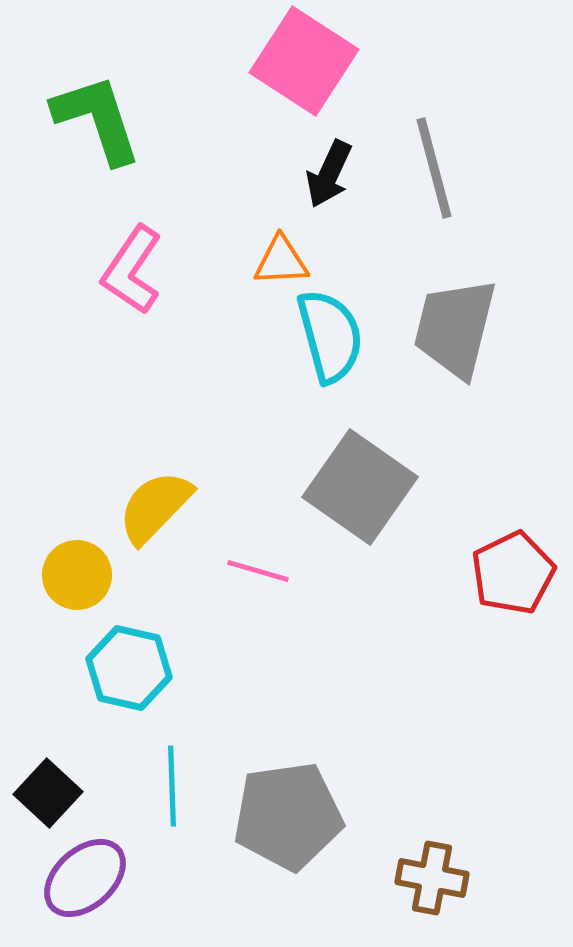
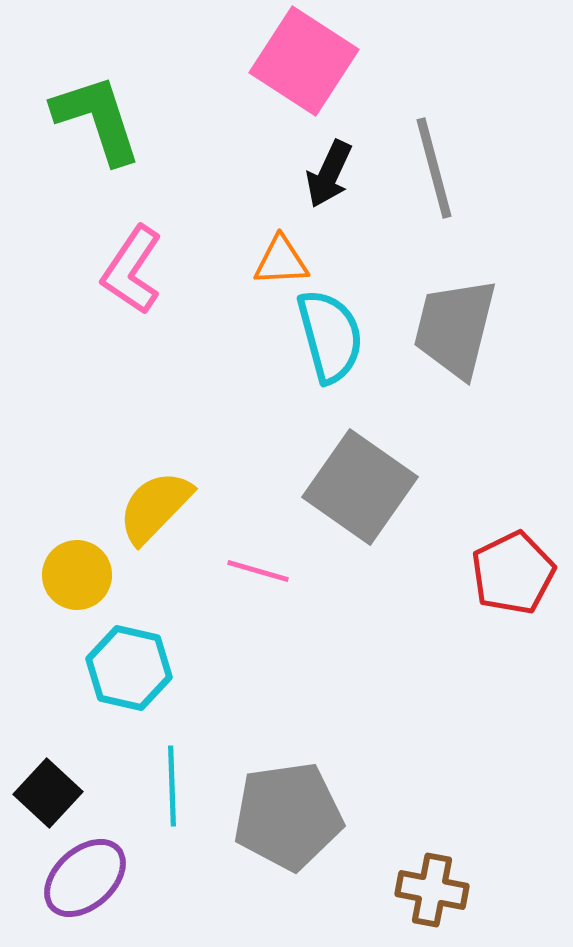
brown cross: moved 12 px down
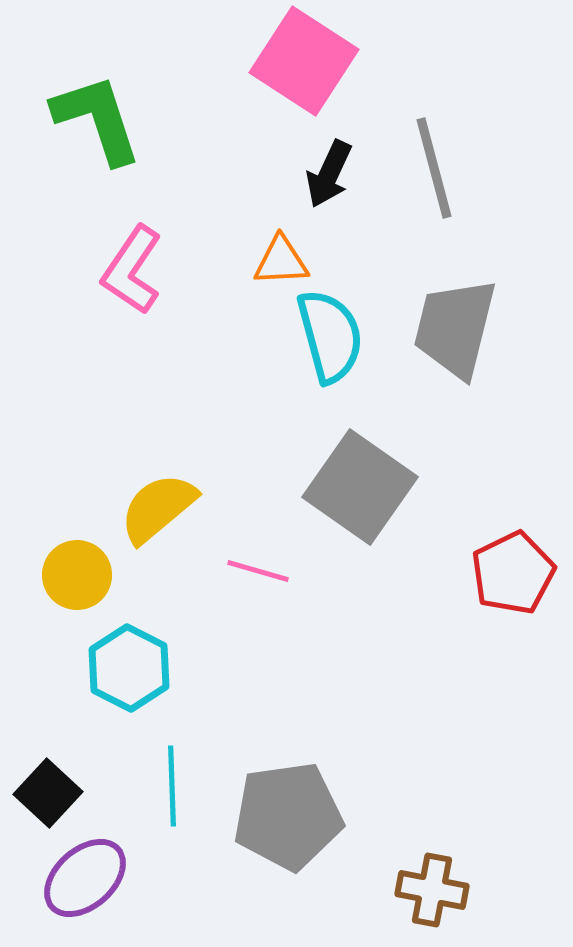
yellow semicircle: moved 3 px right, 1 px down; rotated 6 degrees clockwise
cyan hexagon: rotated 14 degrees clockwise
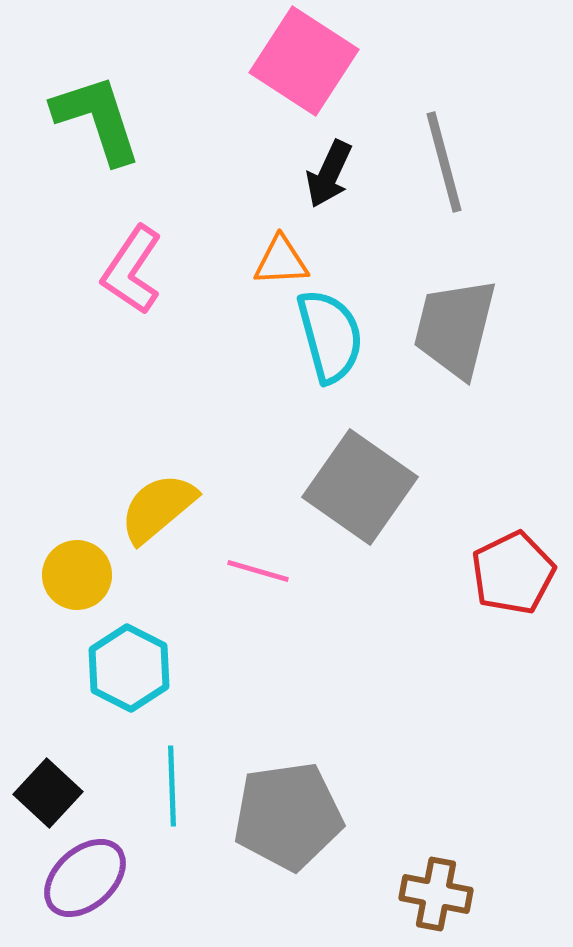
gray line: moved 10 px right, 6 px up
brown cross: moved 4 px right, 4 px down
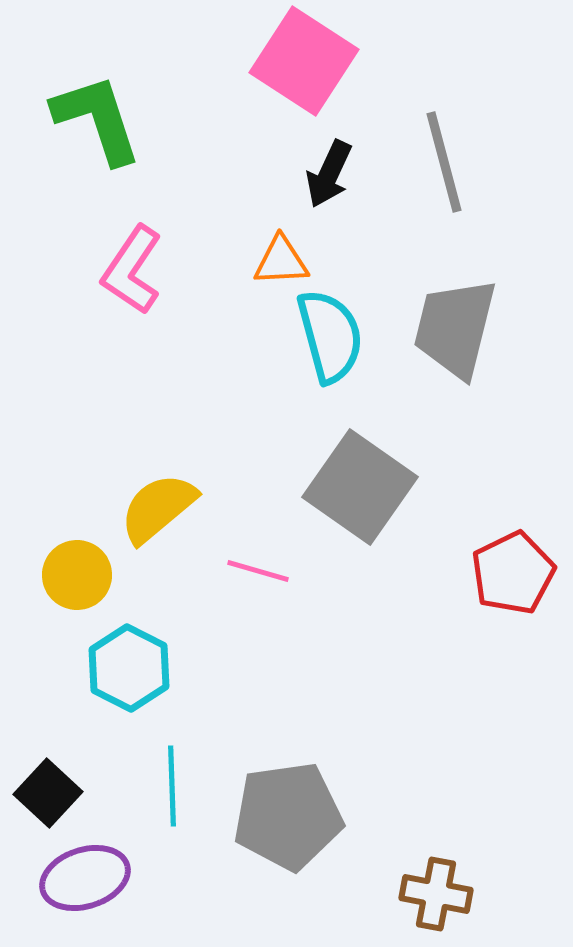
purple ellipse: rotated 24 degrees clockwise
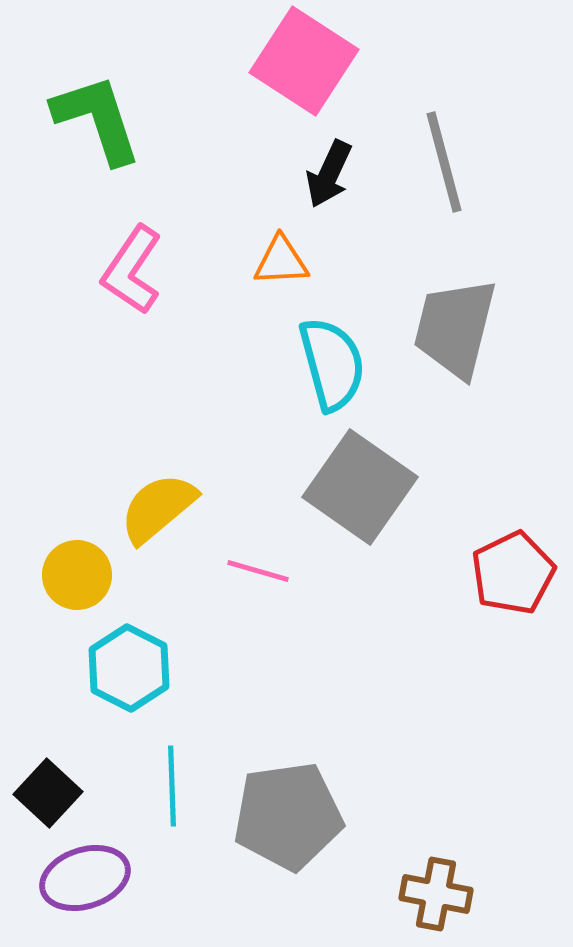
cyan semicircle: moved 2 px right, 28 px down
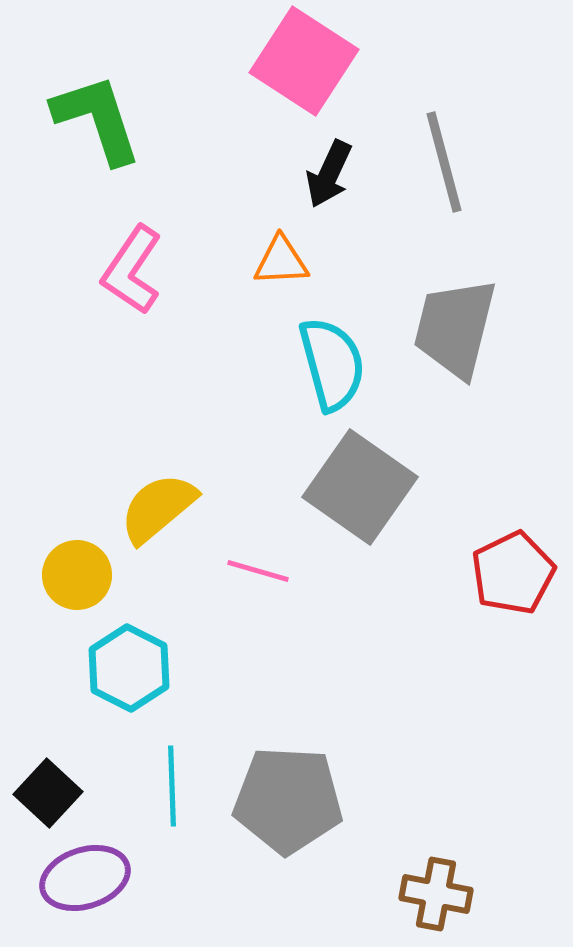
gray pentagon: moved 16 px up; rotated 11 degrees clockwise
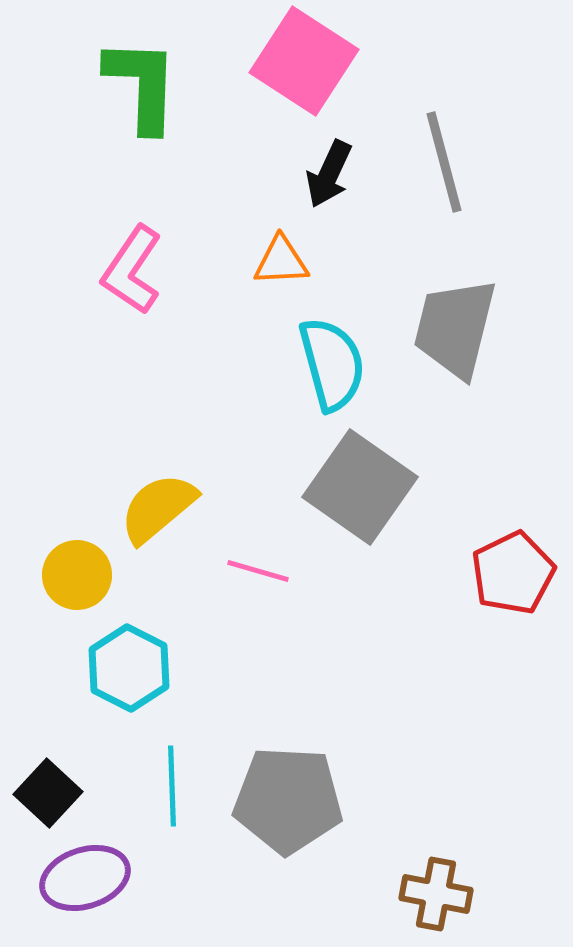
green L-shape: moved 45 px right, 34 px up; rotated 20 degrees clockwise
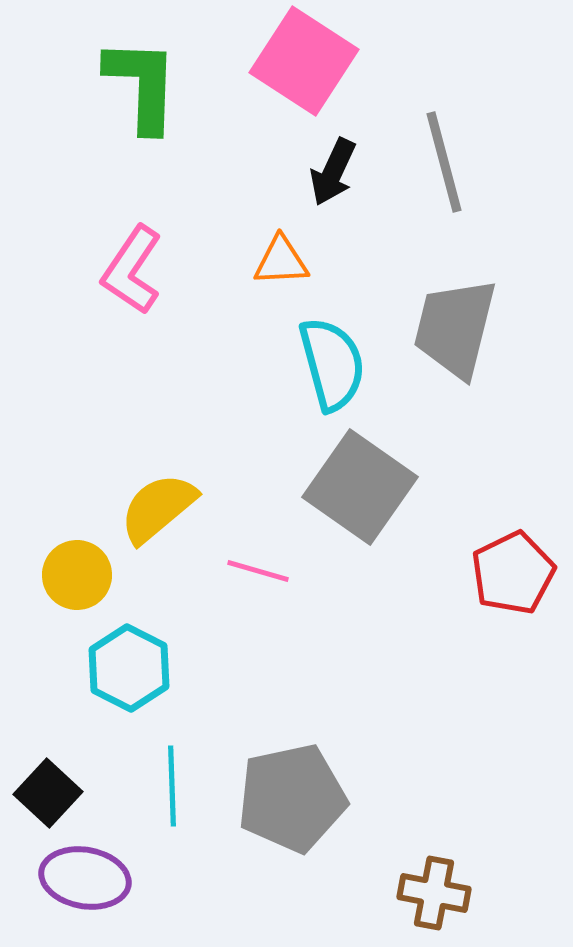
black arrow: moved 4 px right, 2 px up
gray pentagon: moved 4 px right, 2 px up; rotated 15 degrees counterclockwise
purple ellipse: rotated 28 degrees clockwise
brown cross: moved 2 px left, 1 px up
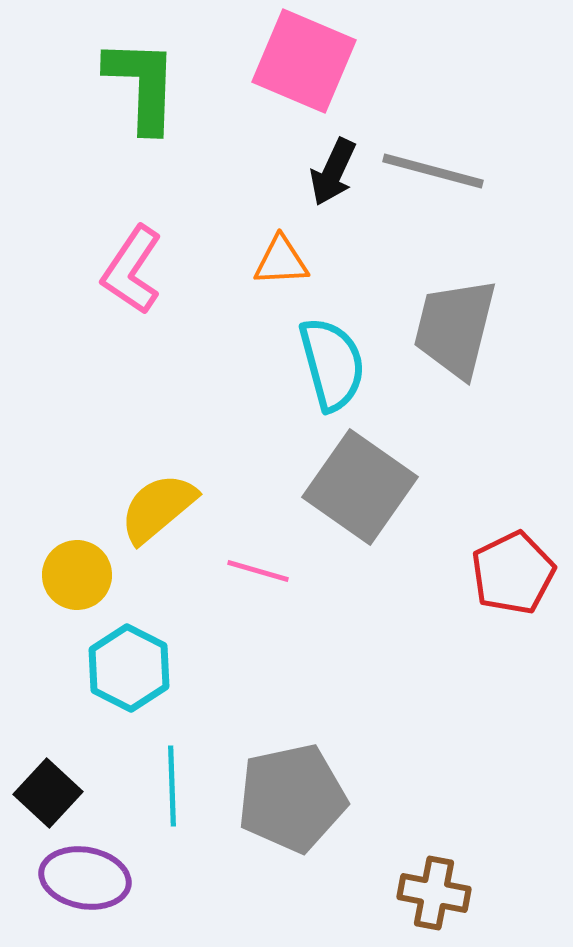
pink square: rotated 10 degrees counterclockwise
gray line: moved 11 px left, 9 px down; rotated 60 degrees counterclockwise
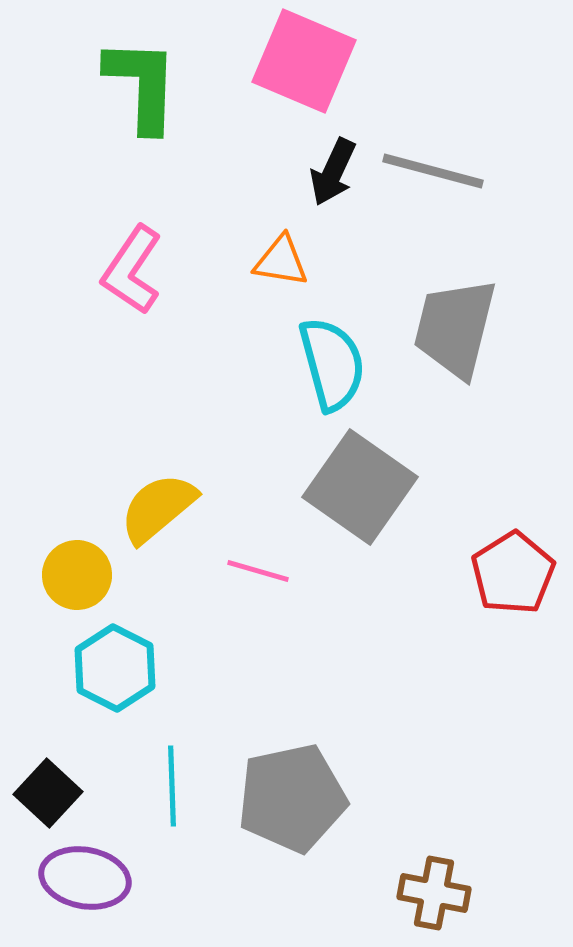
orange triangle: rotated 12 degrees clockwise
red pentagon: rotated 6 degrees counterclockwise
cyan hexagon: moved 14 px left
